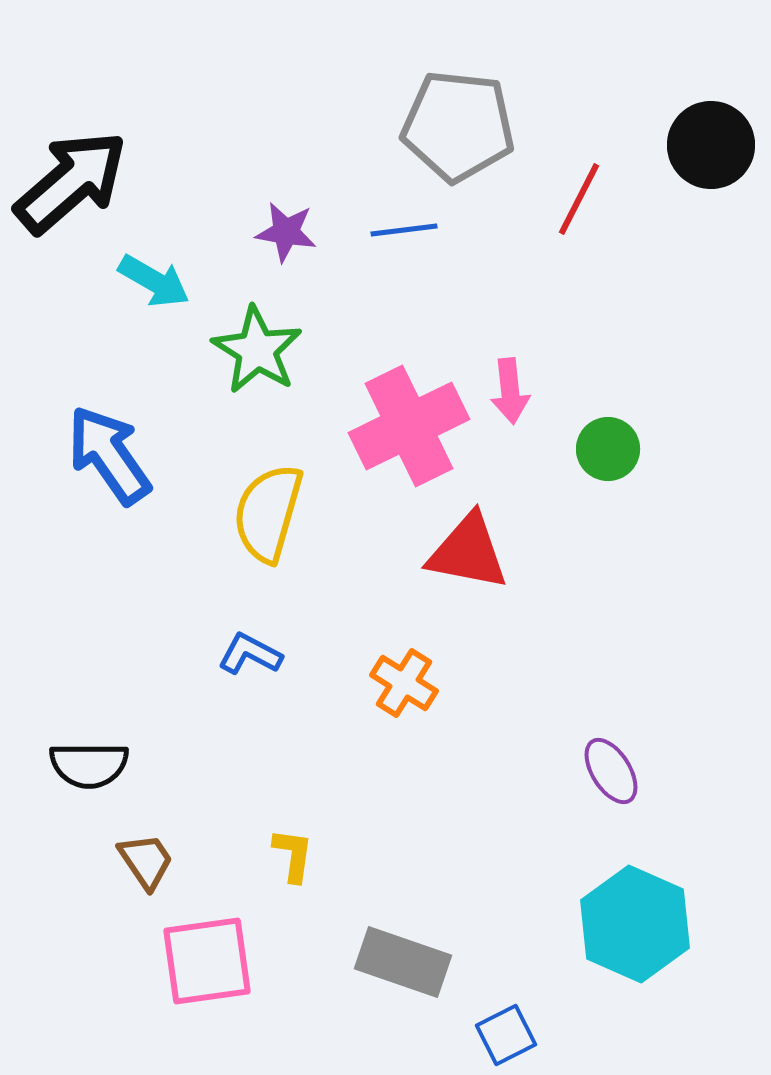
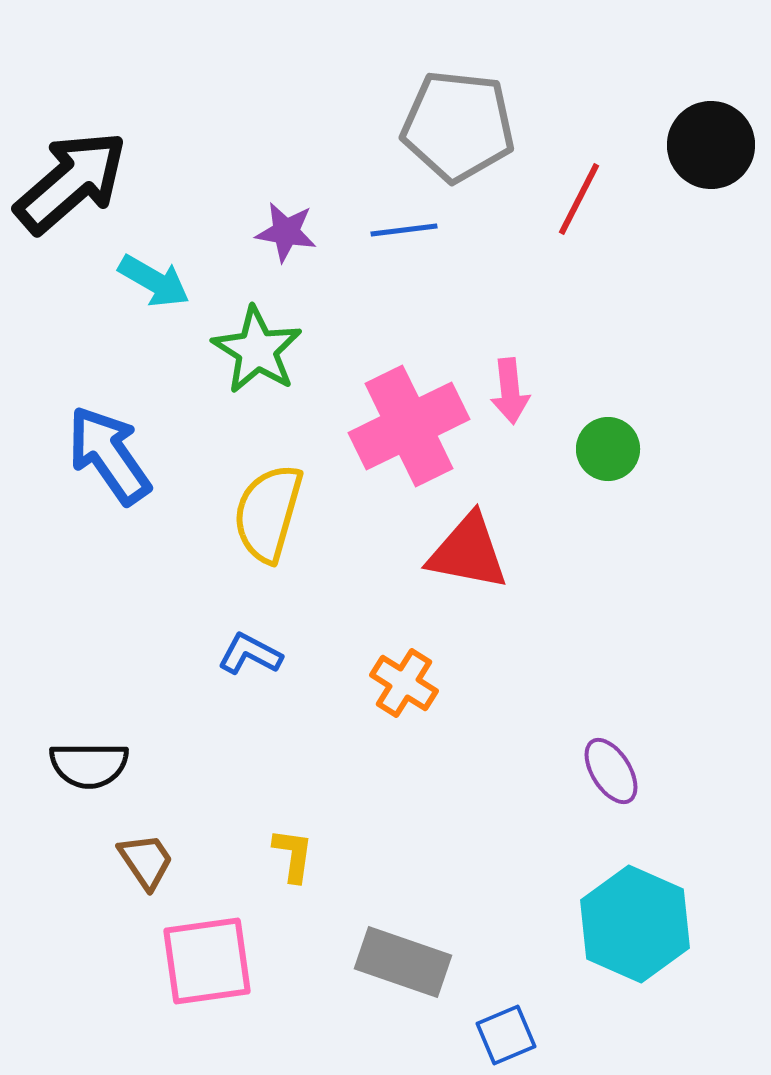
blue square: rotated 4 degrees clockwise
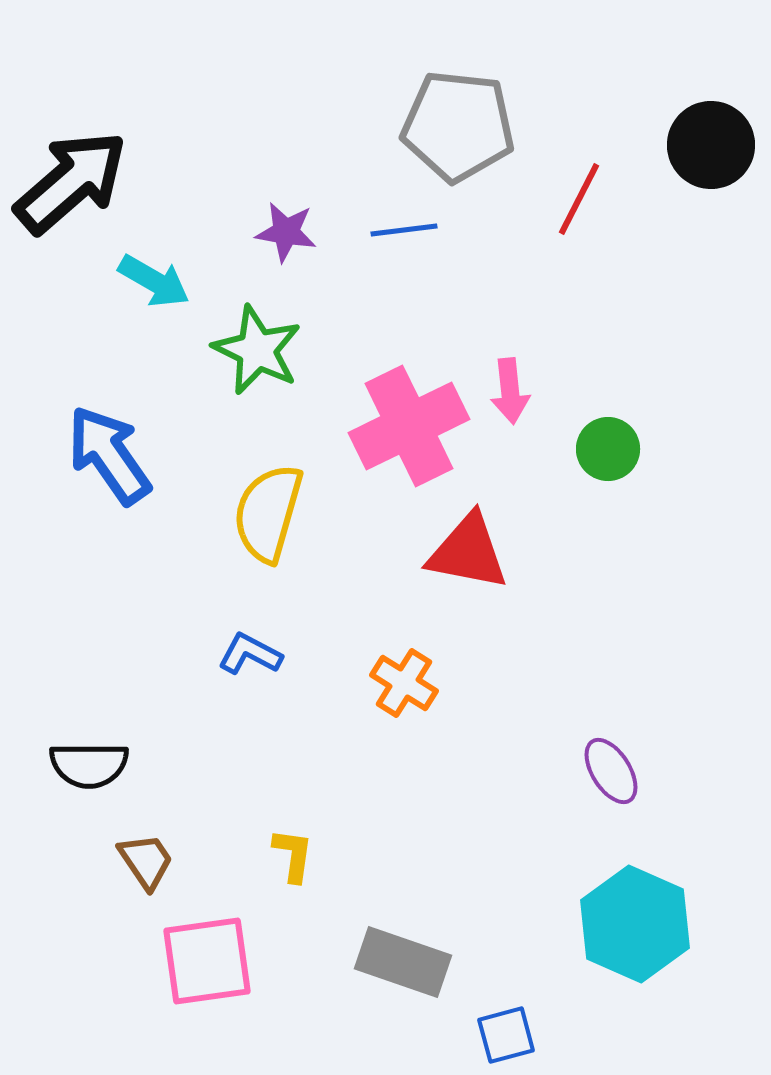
green star: rotated 6 degrees counterclockwise
blue square: rotated 8 degrees clockwise
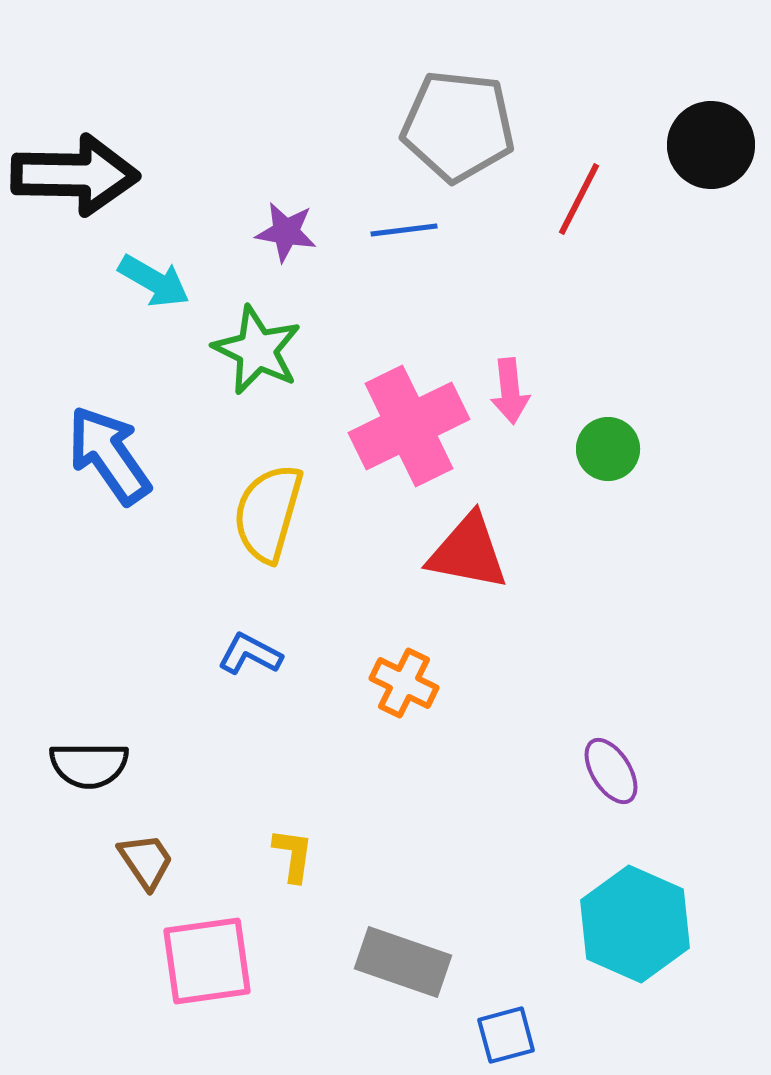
black arrow: moved 4 px right, 7 px up; rotated 42 degrees clockwise
orange cross: rotated 6 degrees counterclockwise
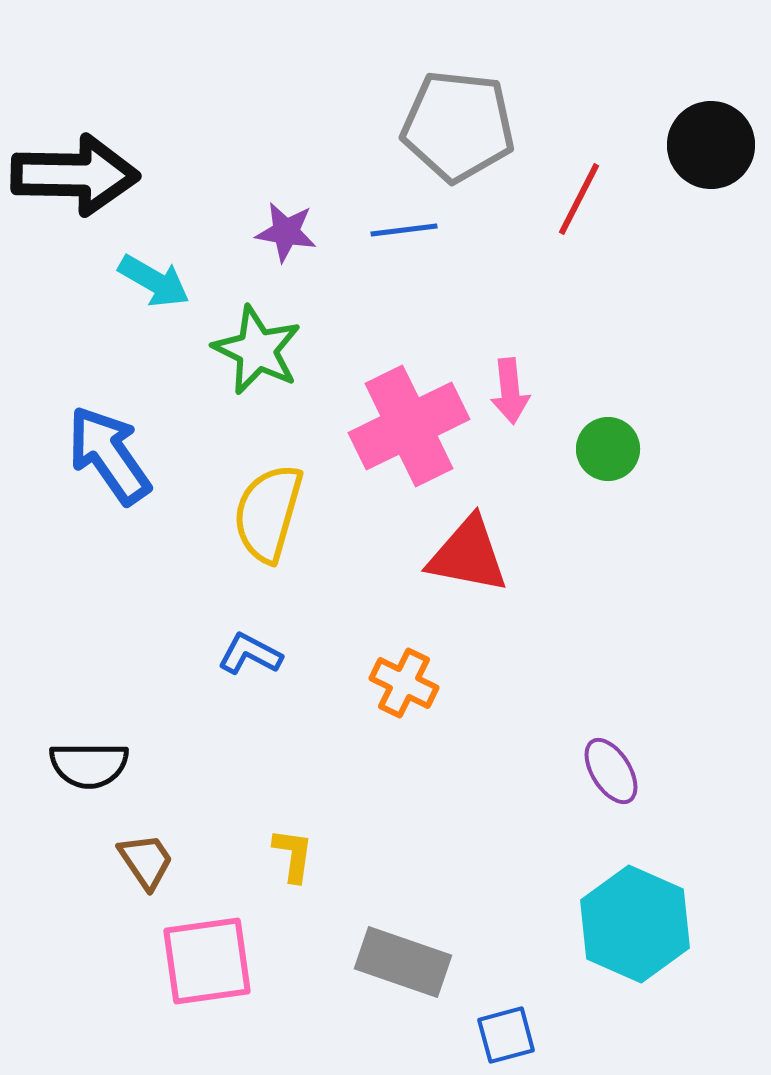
red triangle: moved 3 px down
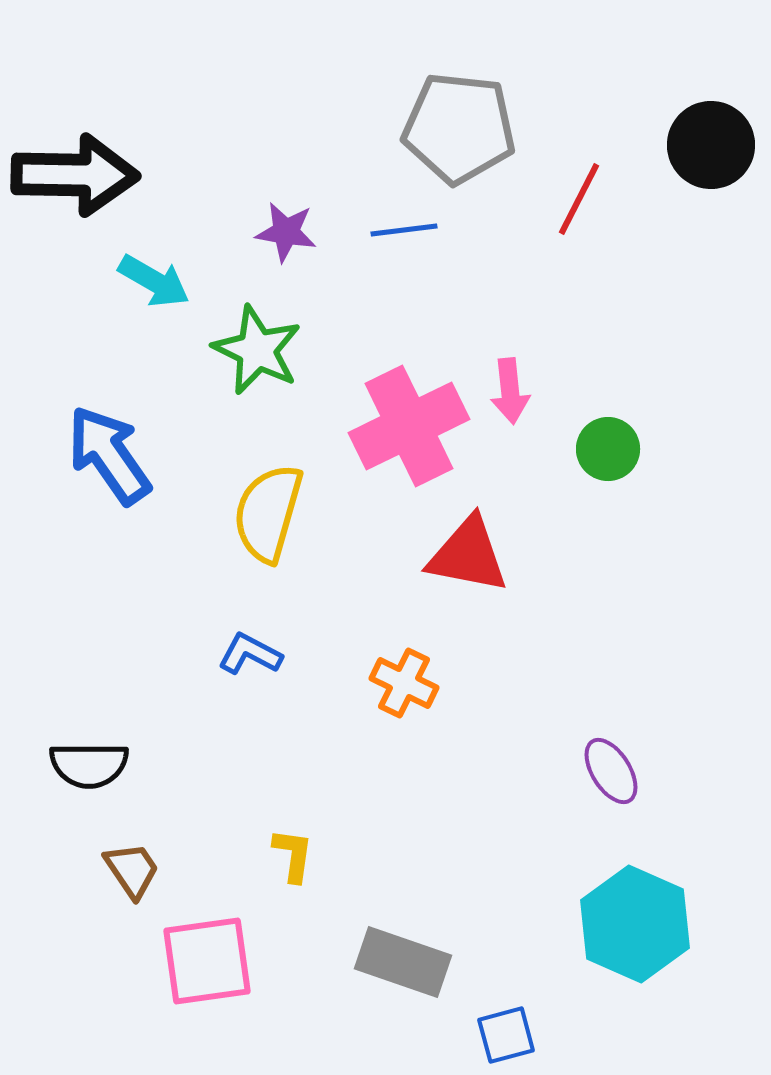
gray pentagon: moved 1 px right, 2 px down
brown trapezoid: moved 14 px left, 9 px down
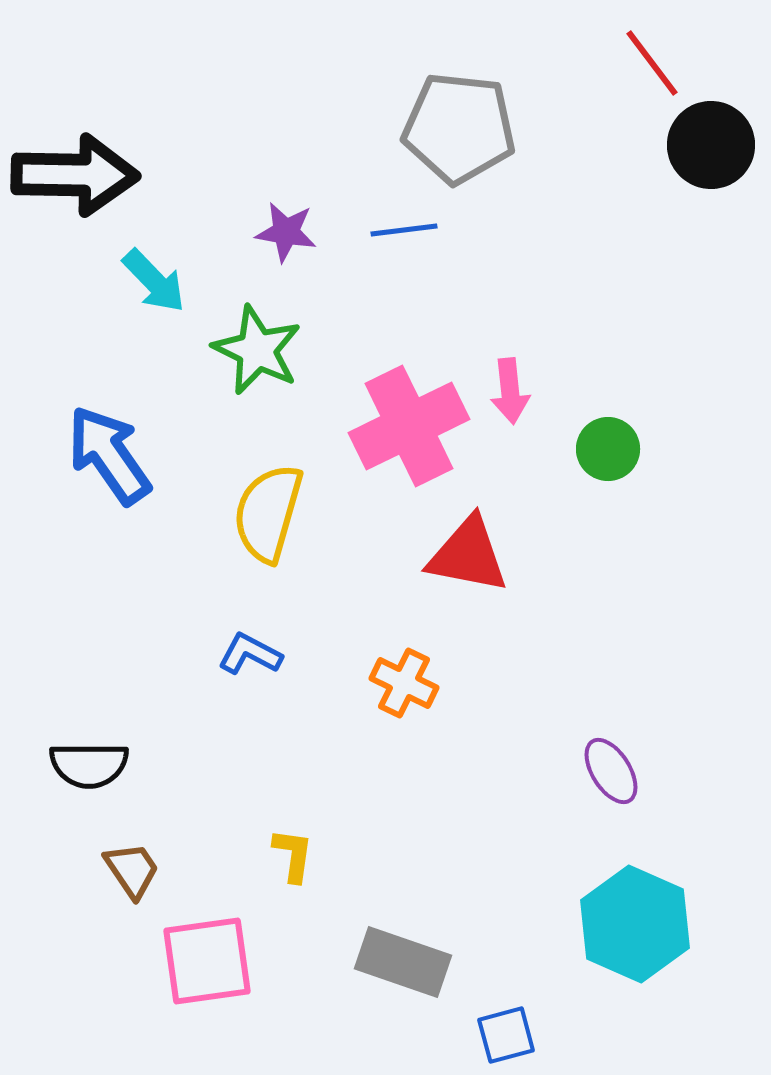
red line: moved 73 px right, 136 px up; rotated 64 degrees counterclockwise
cyan arrow: rotated 16 degrees clockwise
